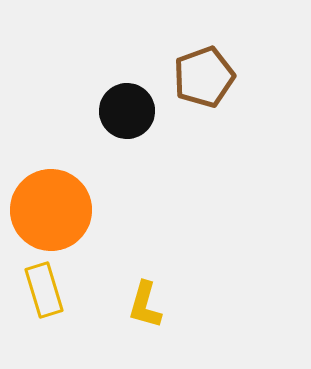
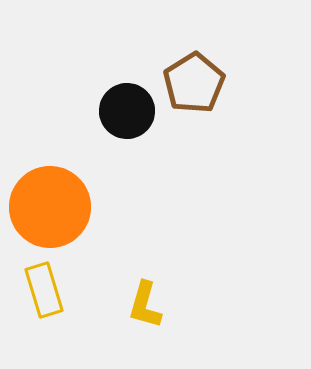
brown pentagon: moved 10 px left, 6 px down; rotated 12 degrees counterclockwise
orange circle: moved 1 px left, 3 px up
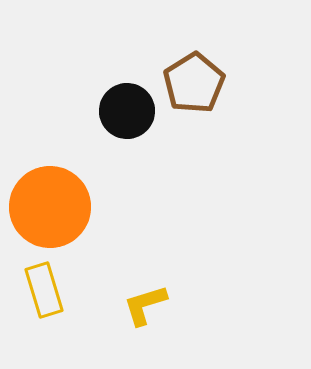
yellow L-shape: rotated 57 degrees clockwise
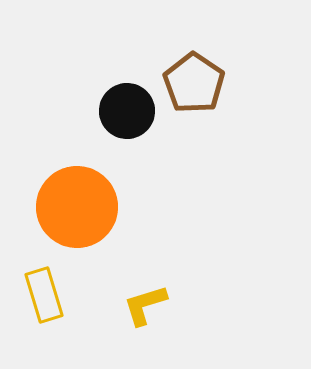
brown pentagon: rotated 6 degrees counterclockwise
orange circle: moved 27 px right
yellow rectangle: moved 5 px down
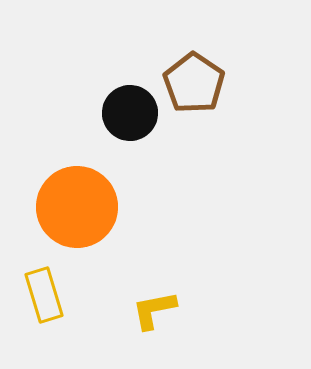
black circle: moved 3 px right, 2 px down
yellow L-shape: moved 9 px right, 5 px down; rotated 6 degrees clockwise
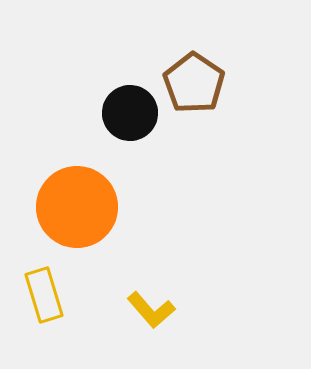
yellow L-shape: moved 3 px left; rotated 120 degrees counterclockwise
